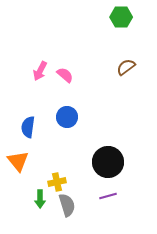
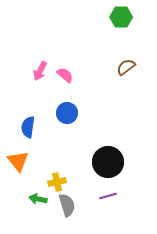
blue circle: moved 4 px up
green arrow: moved 2 px left; rotated 102 degrees clockwise
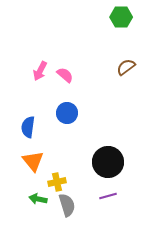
orange triangle: moved 15 px right
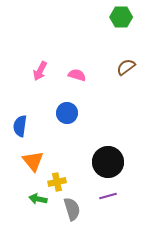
pink semicircle: moved 12 px right; rotated 24 degrees counterclockwise
blue semicircle: moved 8 px left, 1 px up
gray semicircle: moved 5 px right, 4 px down
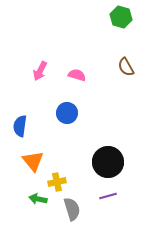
green hexagon: rotated 15 degrees clockwise
brown semicircle: rotated 84 degrees counterclockwise
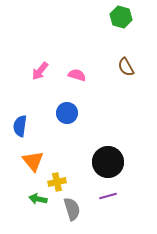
pink arrow: rotated 12 degrees clockwise
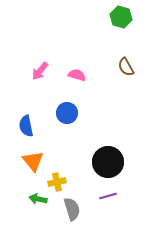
blue semicircle: moved 6 px right; rotated 20 degrees counterclockwise
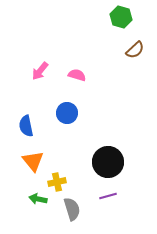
brown semicircle: moved 9 px right, 17 px up; rotated 102 degrees counterclockwise
